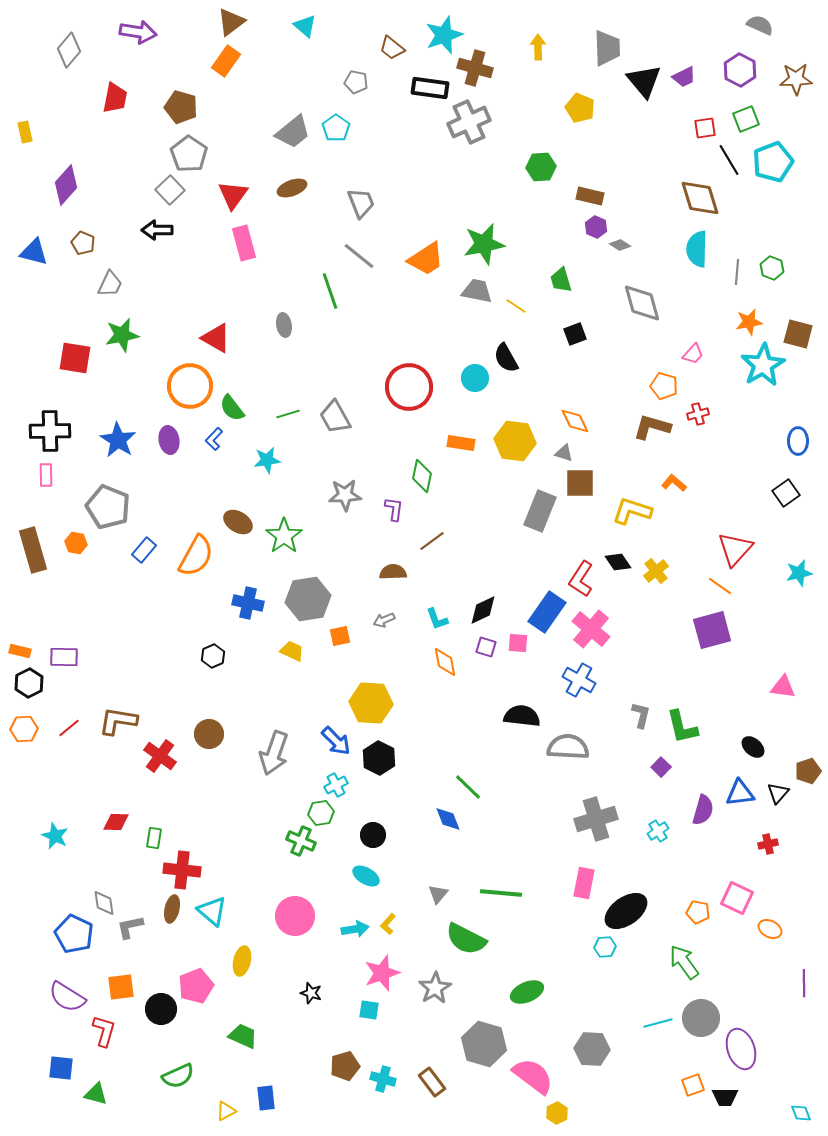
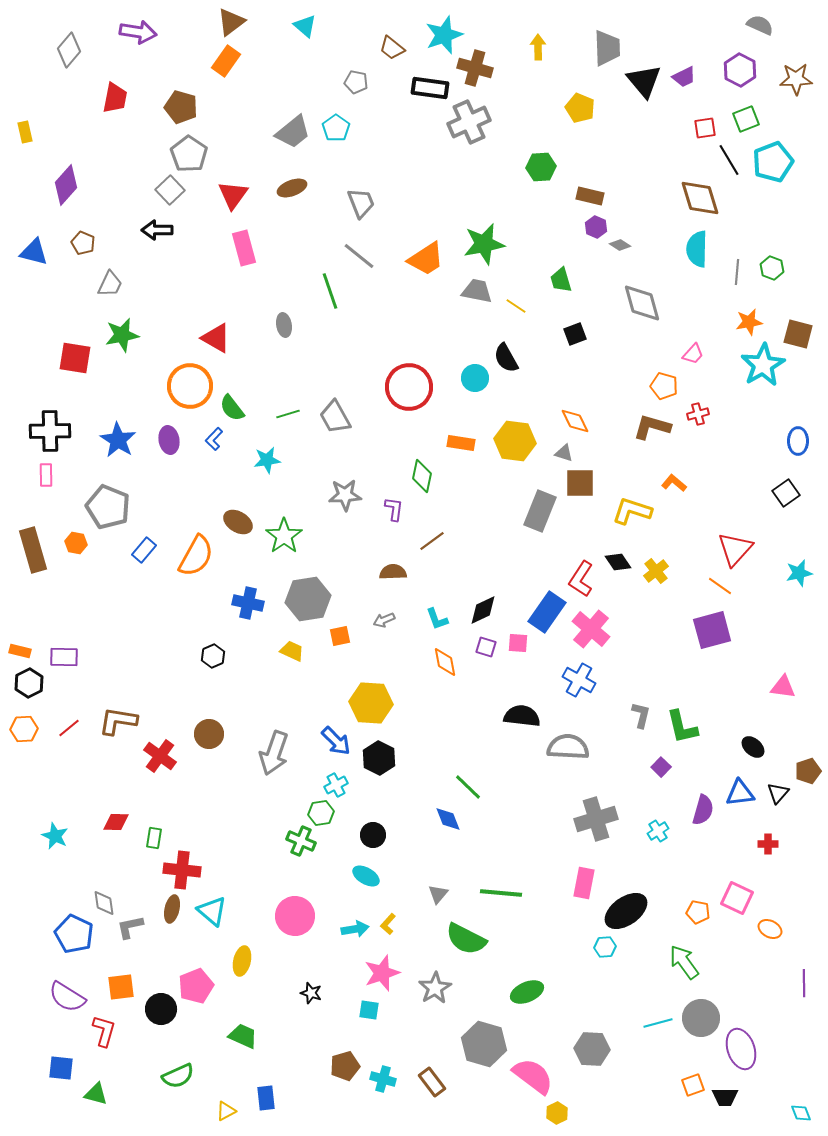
pink rectangle at (244, 243): moved 5 px down
red cross at (768, 844): rotated 12 degrees clockwise
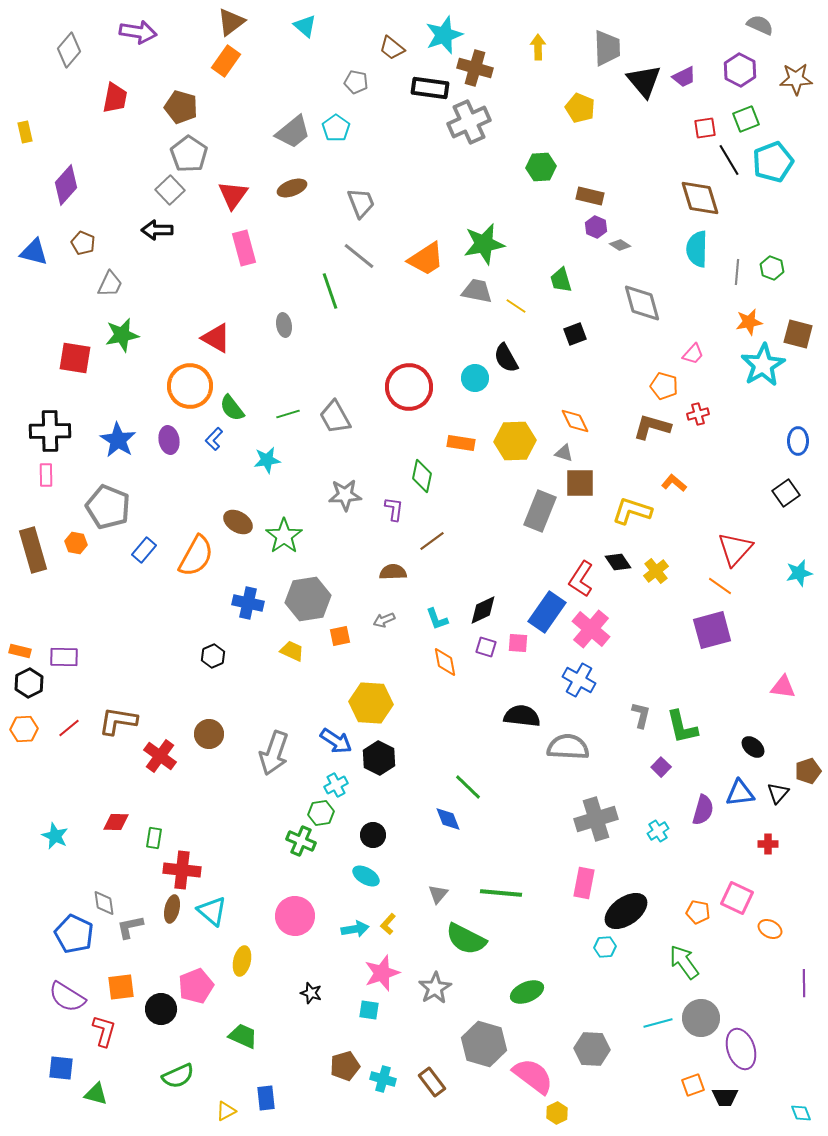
yellow hexagon at (515, 441): rotated 9 degrees counterclockwise
blue arrow at (336, 741): rotated 12 degrees counterclockwise
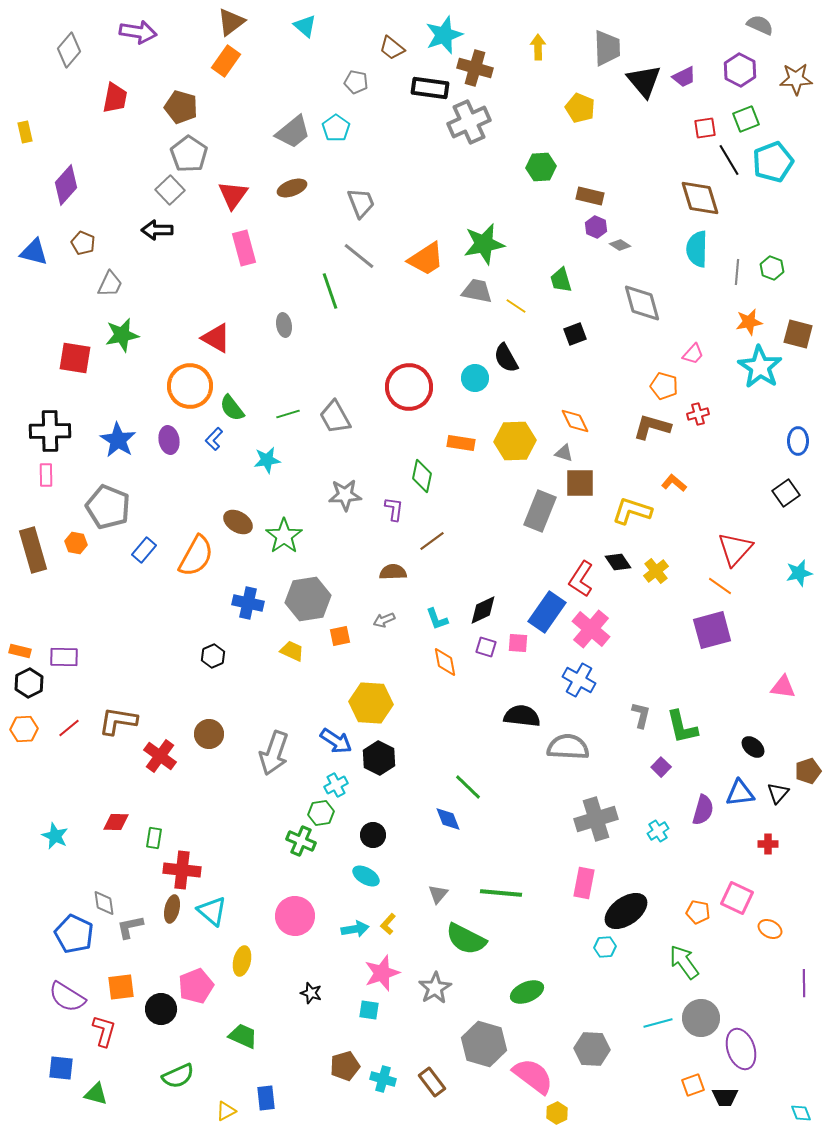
cyan star at (763, 365): moved 3 px left, 2 px down; rotated 9 degrees counterclockwise
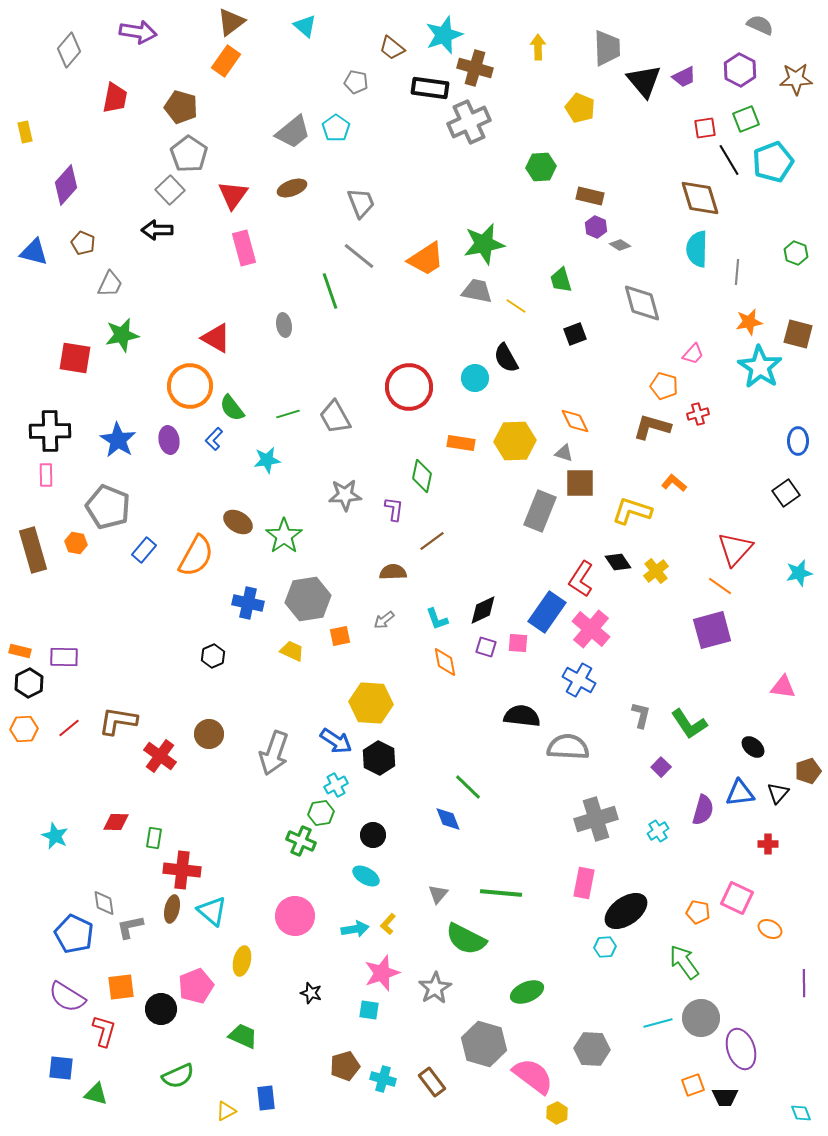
green hexagon at (772, 268): moved 24 px right, 15 px up
gray arrow at (384, 620): rotated 15 degrees counterclockwise
green L-shape at (682, 727): moved 7 px right, 3 px up; rotated 21 degrees counterclockwise
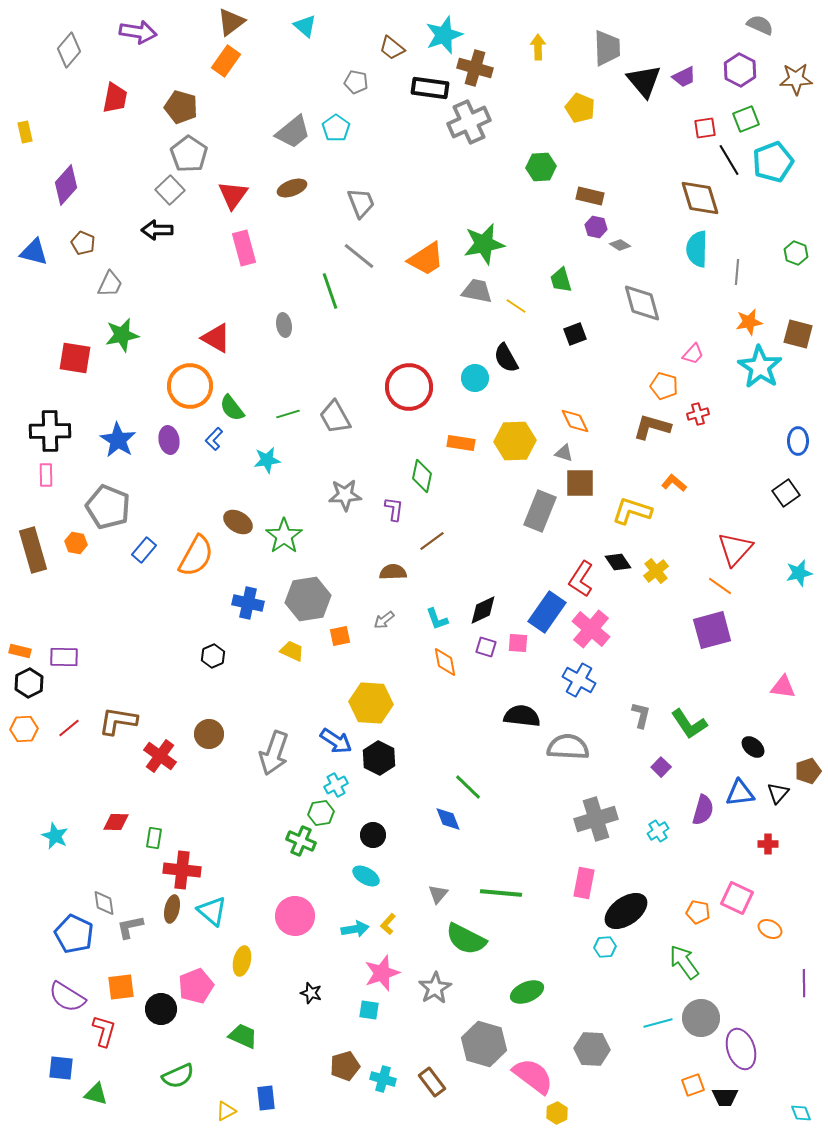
purple hexagon at (596, 227): rotated 10 degrees counterclockwise
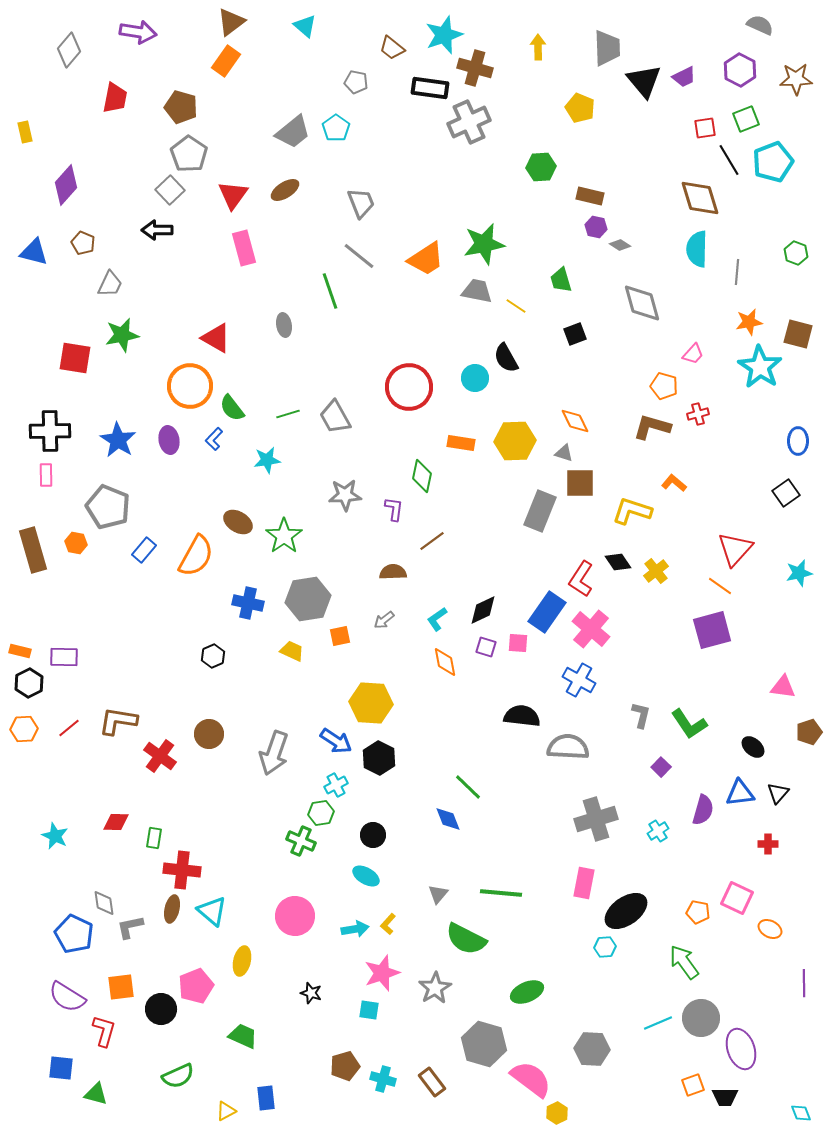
brown ellipse at (292, 188): moved 7 px left, 2 px down; rotated 12 degrees counterclockwise
cyan L-shape at (437, 619): rotated 75 degrees clockwise
brown pentagon at (808, 771): moved 1 px right, 39 px up
cyan line at (658, 1023): rotated 8 degrees counterclockwise
pink semicircle at (533, 1076): moved 2 px left, 3 px down
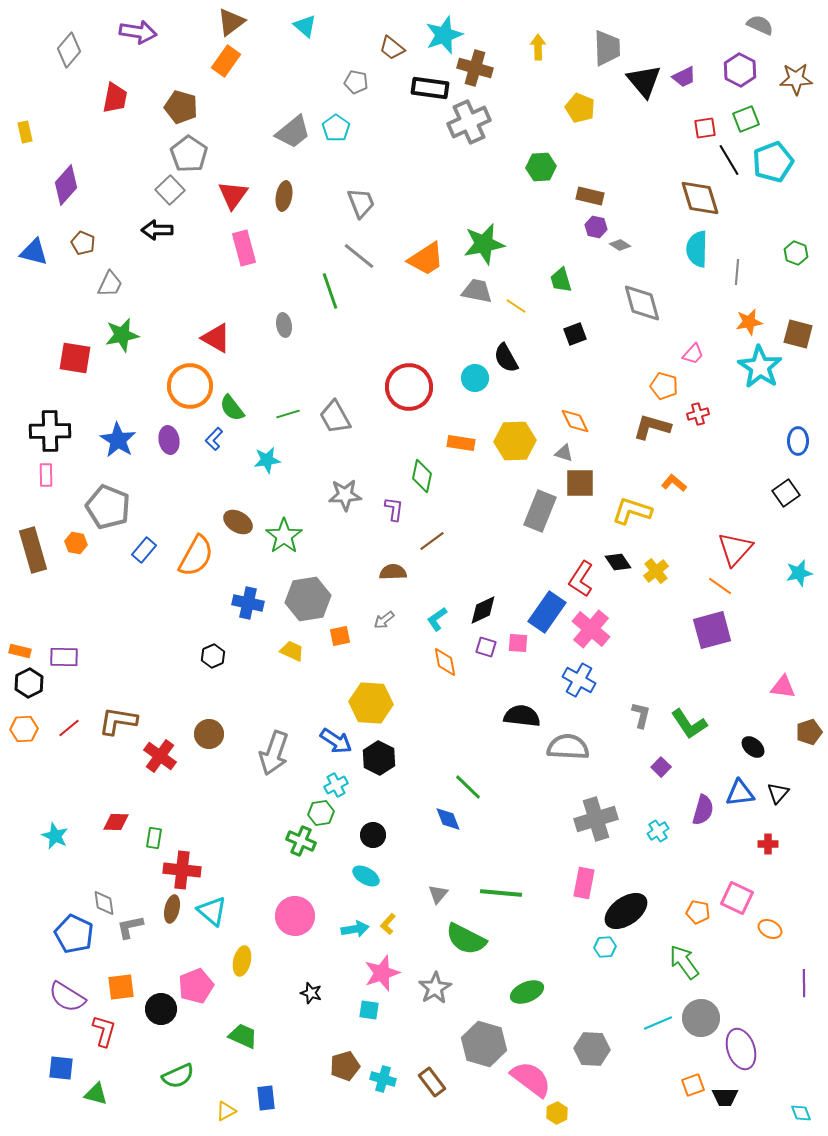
brown ellipse at (285, 190): moved 1 px left, 6 px down; rotated 48 degrees counterclockwise
